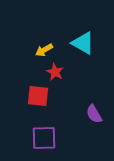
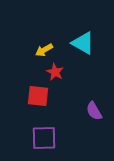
purple semicircle: moved 3 px up
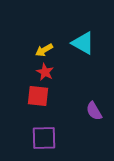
red star: moved 10 px left
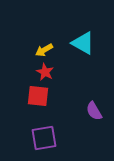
purple square: rotated 8 degrees counterclockwise
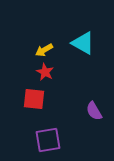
red square: moved 4 px left, 3 px down
purple square: moved 4 px right, 2 px down
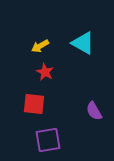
yellow arrow: moved 4 px left, 4 px up
red square: moved 5 px down
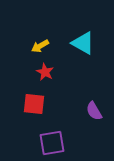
purple square: moved 4 px right, 3 px down
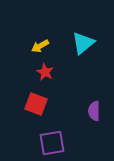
cyan triangle: rotated 50 degrees clockwise
red square: moved 2 px right; rotated 15 degrees clockwise
purple semicircle: rotated 30 degrees clockwise
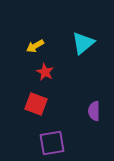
yellow arrow: moved 5 px left
